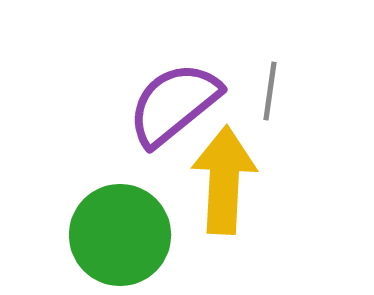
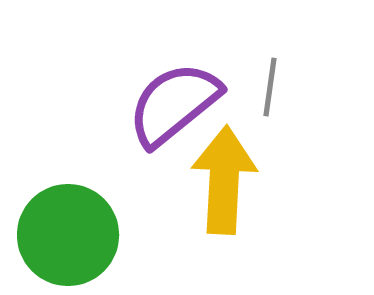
gray line: moved 4 px up
green circle: moved 52 px left
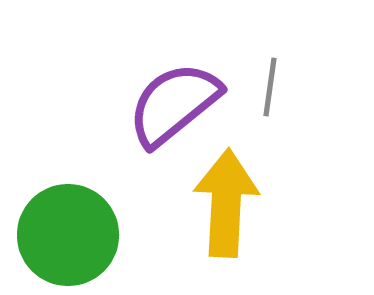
yellow arrow: moved 2 px right, 23 px down
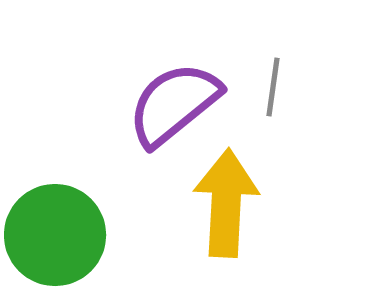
gray line: moved 3 px right
green circle: moved 13 px left
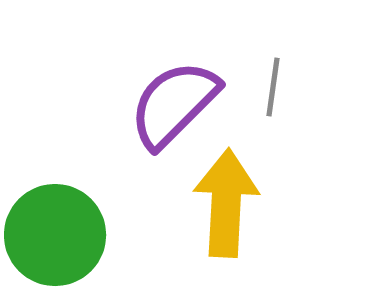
purple semicircle: rotated 6 degrees counterclockwise
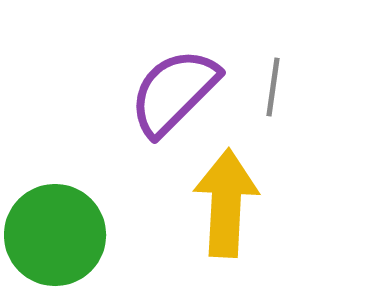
purple semicircle: moved 12 px up
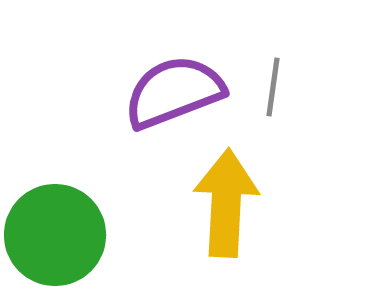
purple semicircle: rotated 24 degrees clockwise
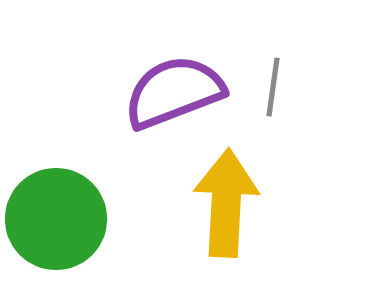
green circle: moved 1 px right, 16 px up
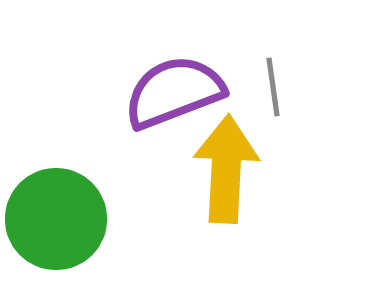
gray line: rotated 16 degrees counterclockwise
yellow arrow: moved 34 px up
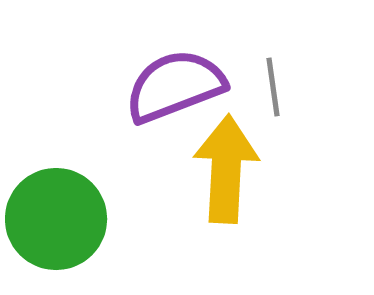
purple semicircle: moved 1 px right, 6 px up
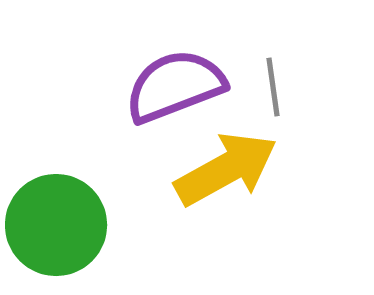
yellow arrow: rotated 58 degrees clockwise
green circle: moved 6 px down
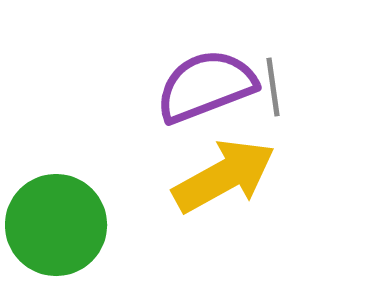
purple semicircle: moved 31 px right
yellow arrow: moved 2 px left, 7 px down
